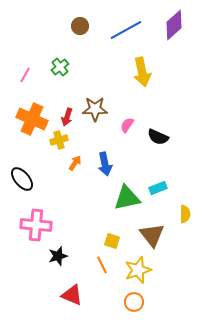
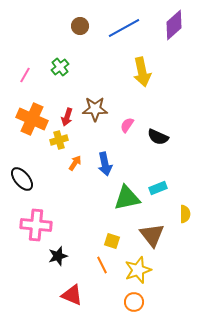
blue line: moved 2 px left, 2 px up
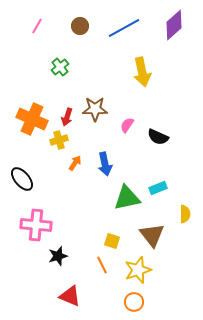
pink line: moved 12 px right, 49 px up
red triangle: moved 2 px left, 1 px down
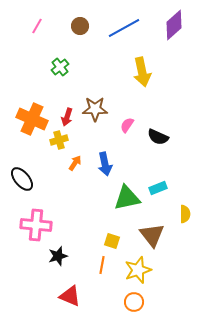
orange line: rotated 36 degrees clockwise
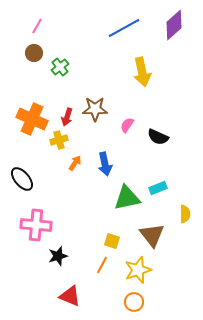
brown circle: moved 46 px left, 27 px down
orange line: rotated 18 degrees clockwise
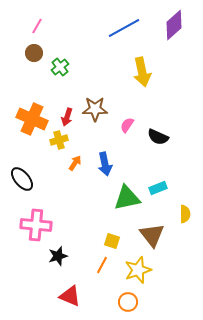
orange circle: moved 6 px left
